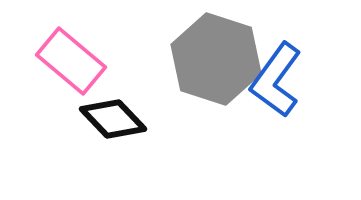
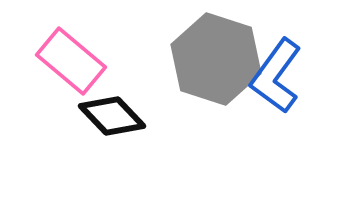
blue L-shape: moved 4 px up
black diamond: moved 1 px left, 3 px up
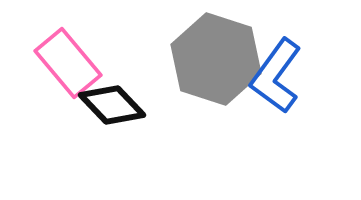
pink rectangle: moved 3 px left, 2 px down; rotated 10 degrees clockwise
black diamond: moved 11 px up
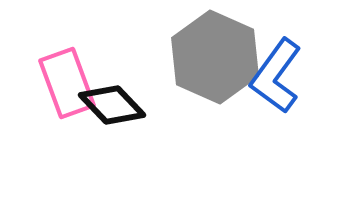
gray hexagon: moved 1 px left, 2 px up; rotated 6 degrees clockwise
pink rectangle: moved 1 px left, 20 px down; rotated 20 degrees clockwise
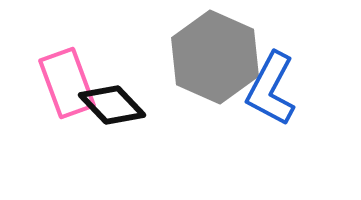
blue L-shape: moved 5 px left, 13 px down; rotated 8 degrees counterclockwise
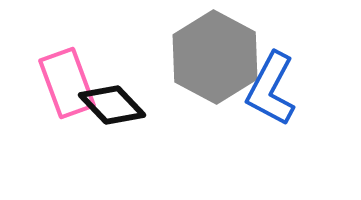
gray hexagon: rotated 4 degrees clockwise
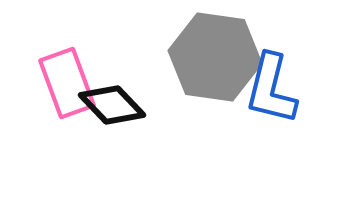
gray hexagon: rotated 20 degrees counterclockwise
blue L-shape: rotated 14 degrees counterclockwise
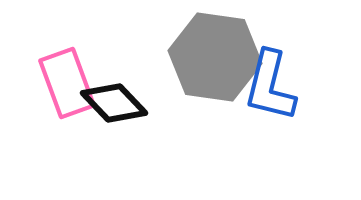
blue L-shape: moved 1 px left, 3 px up
black diamond: moved 2 px right, 2 px up
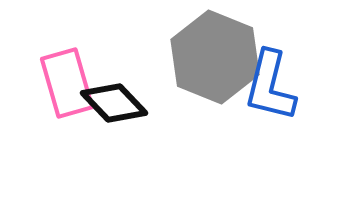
gray hexagon: rotated 14 degrees clockwise
pink rectangle: rotated 4 degrees clockwise
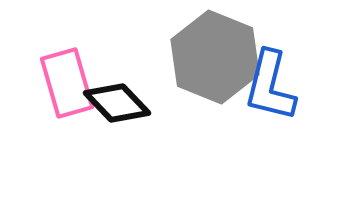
black diamond: moved 3 px right
